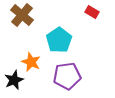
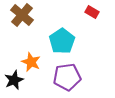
cyan pentagon: moved 3 px right, 1 px down
purple pentagon: moved 1 px down
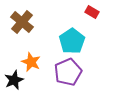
brown cross: moved 7 px down
cyan pentagon: moved 10 px right
purple pentagon: moved 1 px right, 5 px up; rotated 16 degrees counterclockwise
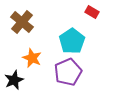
orange star: moved 1 px right, 4 px up
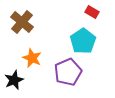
cyan pentagon: moved 11 px right
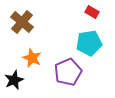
cyan pentagon: moved 6 px right, 2 px down; rotated 25 degrees clockwise
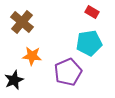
orange star: moved 2 px up; rotated 18 degrees counterclockwise
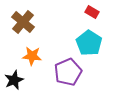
brown cross: moved 1 px right
cyan pentagon: rotated 30 degrees counterclockwise
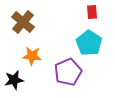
red rectangle: rotated 56 degrees clockwise
black star: rotated 12 degrees clockwise
